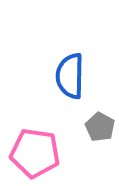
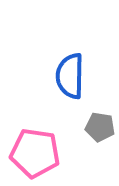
gray pentagon: rotated 20 degrees counterclockwise
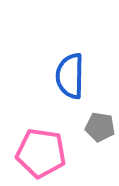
pink pentagon: moved 6 px right
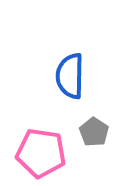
gray pentagon: moved 6 px left, 5 px down; rotated 24 degrees clockwise
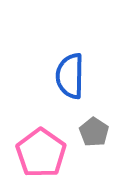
pink pentagon: rotated 27 degrees clockwise
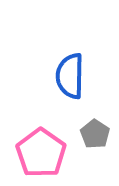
gray pentagon: moved 1 px right, 2 px down
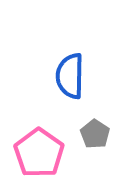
pink pentagon: moved 2 px left
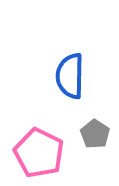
pink pentagon: rotated 9 degrees counterclockwise
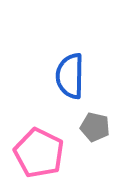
gray pentagon: moved 7 px up; rotated 20 degrees counterclockwise
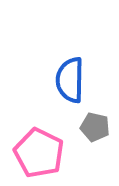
blue semicircle: moved 4 px down
